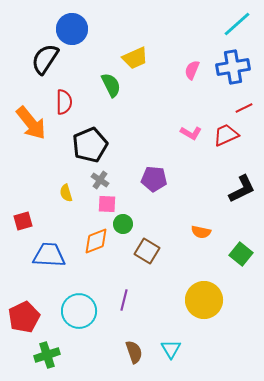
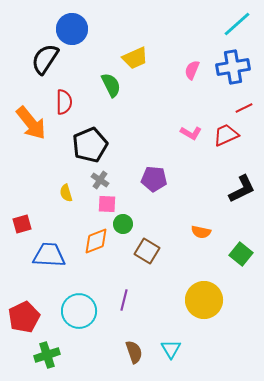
red square: moved 1 px left, 3 px down
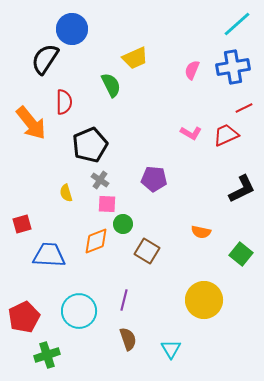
brown semicircle: moved 6 px left, 13 px up
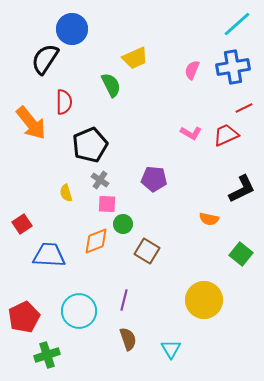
red square: rotated 18 degrees counterclockwise
orange semicircle: moved 8 px right, 13 px up
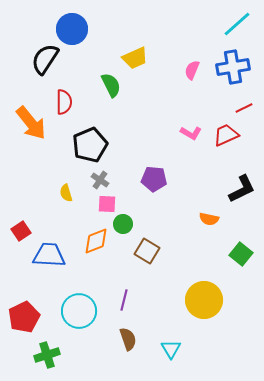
red square: moved 1 px left, 7 px down
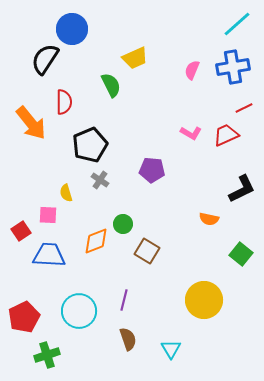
purple pentagon: moved 2 px left, 9 px up
pink square: moved 59 px left, 11 px down
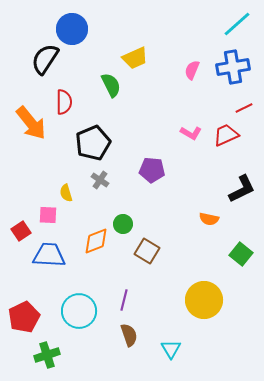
black pentagon: moved 3 px right, 2 px up
brown semicircle: moved 1 px right, 4 px up
